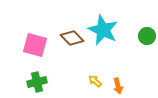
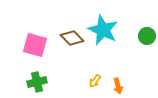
yellow arrow: rotated 96 degrees counterclockwise
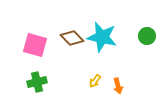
cyan star: moved 1 px left, 7 px down; rotated 12 degrees counterclockwise
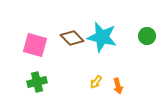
yellow arrow: moved 1 px right, 1 px down
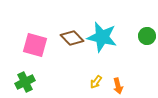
green cross: moved 12 px left; rotated 12 degrees counterclockwise
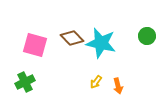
cyan star: moved 1 px left, 6 px down
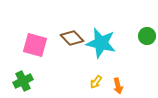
green cross: moved 2 px left, 1 px up
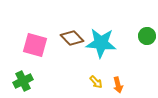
cyan star: rotated 8 degrees counterclockwise
yellow arrow: rotated 80 degrees counterclockwise
orange arrow: moved 1 px up
